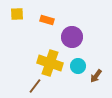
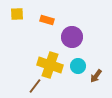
yellow cross: moved 2 px down
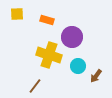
yellow cross: moved 1 px left, 10 px up
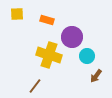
cyan circle: moved 9 px right, 10 px up
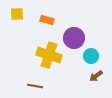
purple circle: moved 2 px right, 1 px down
cyan circle: moved 4 px right
brown arrow: rotated 16 degrees clockwise
brown line: rotated 63 degrees clockwise
